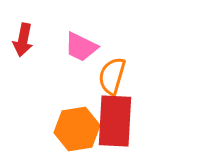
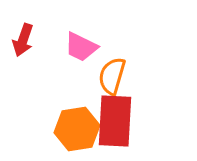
red arrow: rotated 8 degrees clockwise
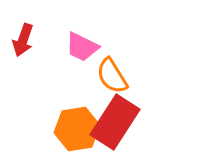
pink trapezoid: moved 1 px right
orange semicircle: rotated 48 degrees counterclockwise
red rectangle: moved 1 px down; rotated 30 degrees clockwise
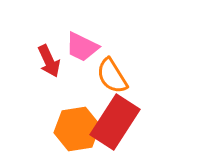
red arrow: moved 26 px right, 21 px down; rotated 44 degrees counterclockwise
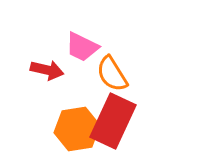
red arrow: moved 2 px left, 9 px down; rotated 52 degrees counterclockwise
orange semicircle: moved 2 px up
red rectangle: moved 2 px left, 1 px up; rotated 8 degrees counterclockwise
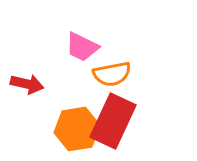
red arrow: moved 20 px left, 14 px down
orange semicircle: rotated 69 degrees counterclockwise
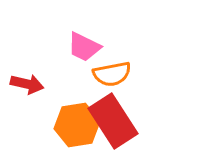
pink trapezoid: moved 2 px right
red rectangle: rotated 58 degrees counterclockwise
orange hexagon: moved 4 px up
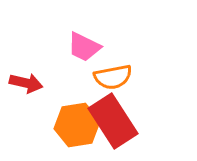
orange semicircle: moved 1 px right, 3 px down
red arrow: moved 1 px left, 1 px up
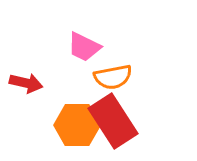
orange hexagon: rotated 9 degrees clockwise
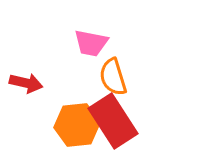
pink trapezoid: moved 7 px right, 4 px up; rotated 15 degrees counterclockwise
orange semicircle: rotated 84 degrees clockwise
orange hexagon: rotated 6 degrees counterclockwise
